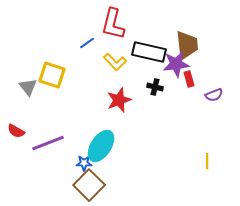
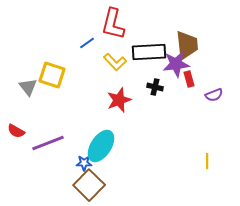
black rectangle: rotated 16 degrees counterclockwise
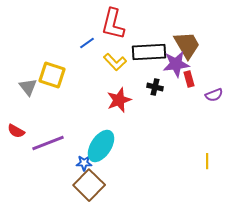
brown trapezoid: rotated 24 degrees counterclockwise
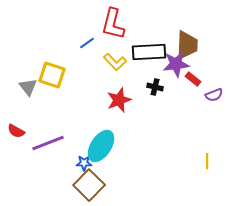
brown trapezoid: rotated 32 degrees clockwise
red rectangle: moved 4 px right; rotated 35 degrees counterclockwise
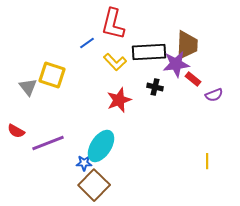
brown square: moved 5 px right
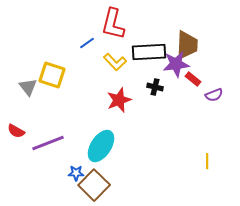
blue star: moved 8 px left, 10 px down
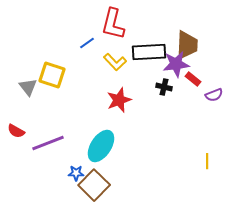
black cross: moved 9 px right
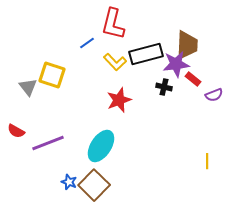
black rectangle: moved 3 px left, 2 px down; rotated 12 degrees counterclockwise
blue star: moved 7 px left, 9 px down; rotated 21 degrees clockwise
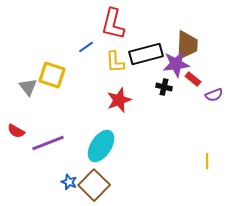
blue line: moved 1 px left, 4 px down
yellow L-shape: rotated 40 degrees clockwise
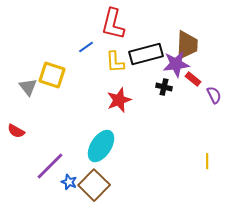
purple semicircle: rotated 96 degrees counterclockwise
purple line: moved 2 px right, 23 px down; rotated 24 degrees counterclockwise
